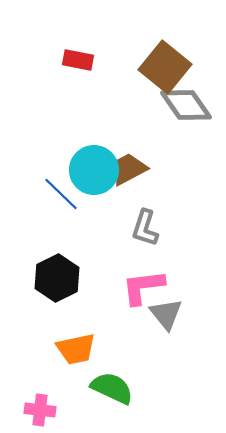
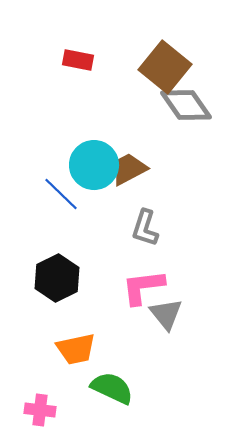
cyan circle: moved 5 px up
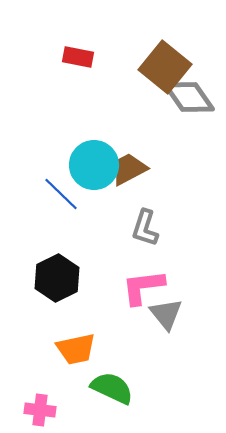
red rectangle: moved 3 px up
gray diamond: moved 3 px right, 8 px up
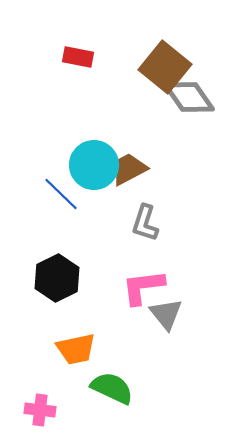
gray L-shape: moved 5 px up
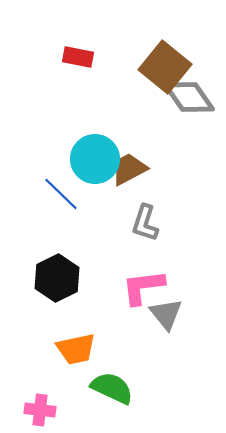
cyan circle: moved 1 px right, 6 px up
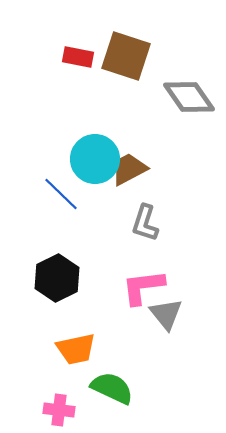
brown square: moved 39 px left, 11 px up; rotated 21 degrees counterclockwise
pink cross: moved 19 px right
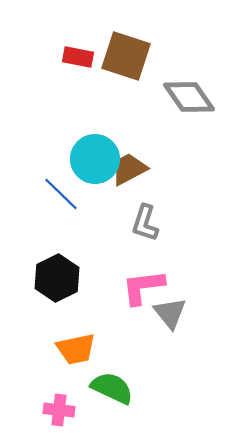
gray triangle: moved 4 px right, 1 px up
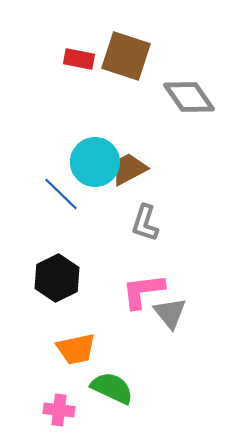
red rectangle: moved 1 px right, 2 px down
cyan circle: moved 3 px down
pink L-shape: moved 4 px down
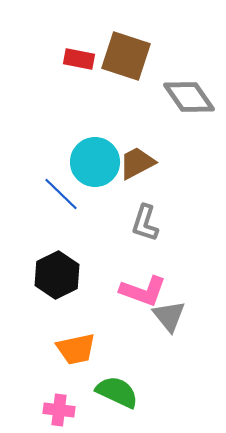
brown trapezoid: moved 8 px right, 6 px up
black hexagon: moved 3 px up
pink L-shape: rotated 153 degrees counterclockwise
gray triangle: moved 1 px left, 3 px down
green semicircle: moved 5 px right, 4 px down
